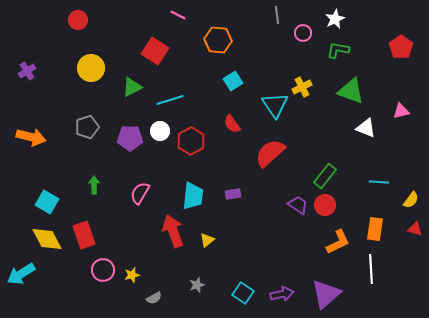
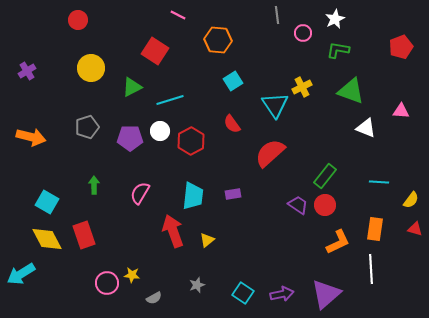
red pentagon at (401, 47): rotated 15 degrees clockwise
pink triangle at (401, 111): rotated 18 degrees clockwise
pink circle at (103, 270): moved 4 px right, 13 px down
yellow star at (132, 275): rotated 21 degrees clockwise
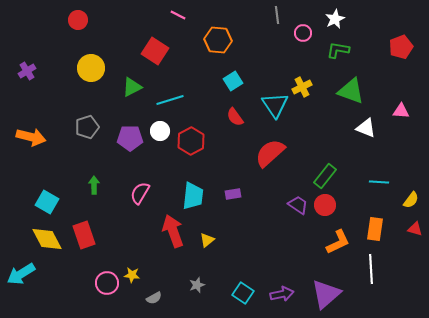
red semicircle at (232, 124): moved 3 px right, 7 px up
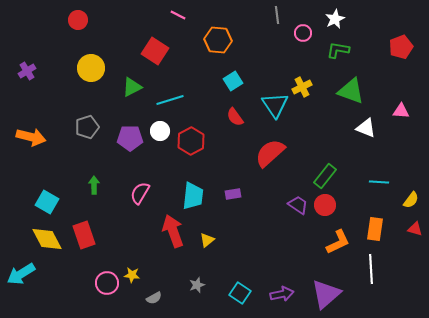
cyan square at (243, 293): moved 3 px left
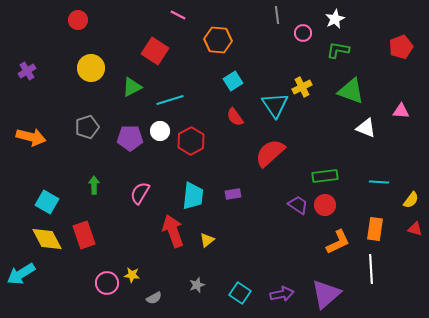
green rectangle at (325, 176): rotated 45 degrees clockwise
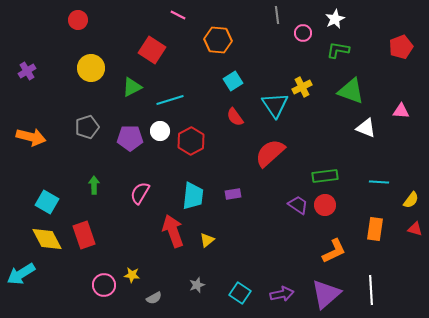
red square at (155, 51): moved 3 px left, 1 px up
orange L-shape at (338, 242): moved 4 px left, 9 px down
white line at (371, 269): moved 21 px down
pink circle at (107, 283): moved 3 px left, 2 px down
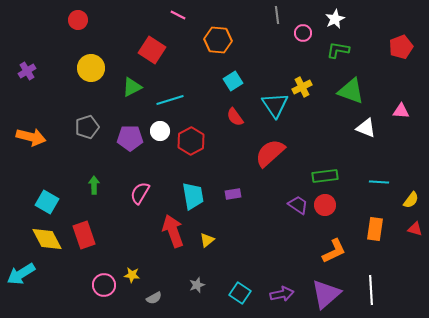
cyan trapezoid at (193, 196): rotated 16 degrees counterclockwise
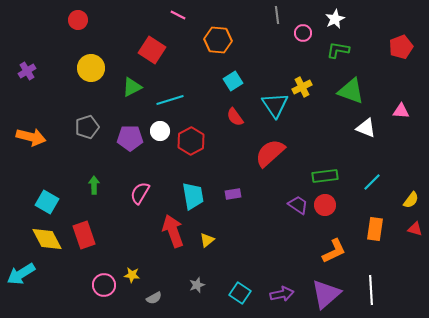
cyan line at (379, 182): moved 7 px left; rotated 48 degrees counterclockwise
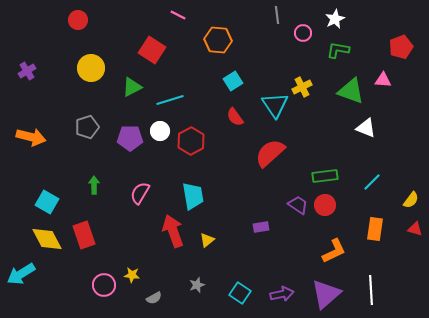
pink triangle at (401, 111): moved 18 px left, 31 px up
purple rectangle at (233, 194): moved 28 px right, 33 px down
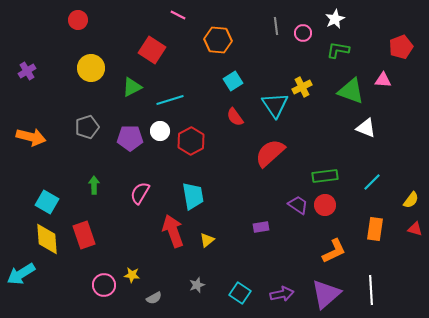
gray line at (277, 15): moved 1 px left, 11 px down
yellow diamond at (47, 239): rotated 24 degrees clockwise
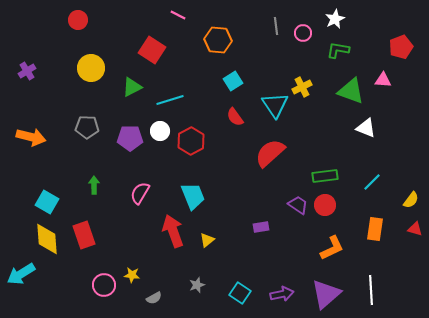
gray pentagon at (87, 127): rotated 20 degrees clockwise
cyan trapezoid at (193, 196): rotated 12 degrees counterclockwise
orange L-shape at (334, 251): moved 2 px left, 3 px up
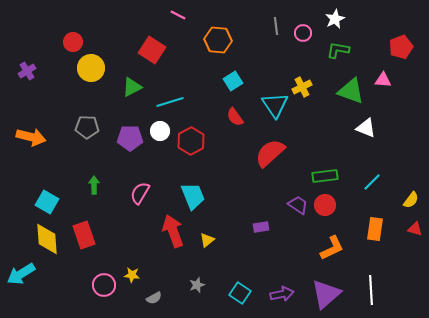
red circle at (78, 20): moved 5 px left, 22 px down
cyan line at (170, 100): moved 2 px down
